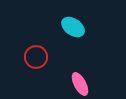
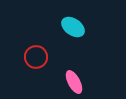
pink ellipse: moved 6 px left, 2 px up
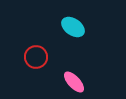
pink ellipse: rotated 15 degrees counterclockwise
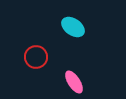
pink ellipse: rotated 10 degrees clockwise
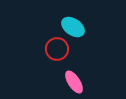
red circle: moved 21 px right, 8 px up
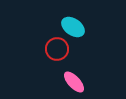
pink ellipse: rotated 10 degrees counterclockwise
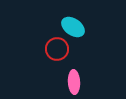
pink ellipse: rotated 40 degrees clockwise
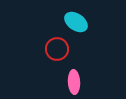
cyan ellipse: moved 3 px right, 5 px up
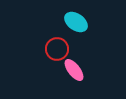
pink ellipse: moved 12 px up; rotated 35 degrees counterclockwise
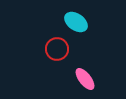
pink ellipse: moved 11 px right, 9 px down
